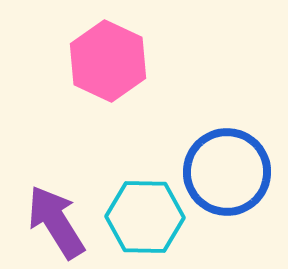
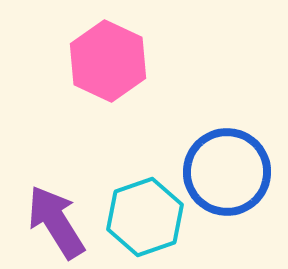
cyan hexagon: rotated 20 degrees counterclockwise
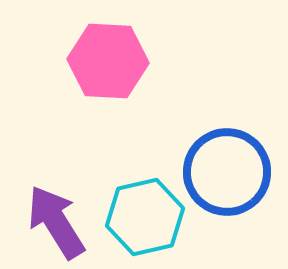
pink hexagon: rotated 22 degrees counterclockwise
cyan hexagon: rotated 6 degrees clockwise
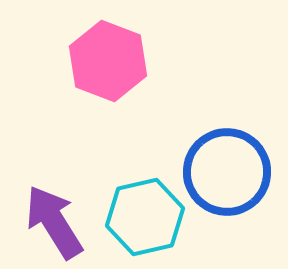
pink hexagon: rotated 18 degrees clockwise
purple arrow: moved 2 px left
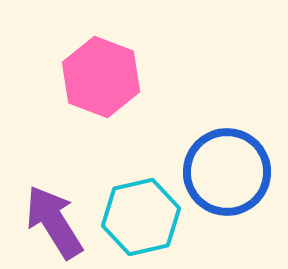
pink hexagon: moved 7 px left, 16 px down
cyan hexagon: moved 4 px left
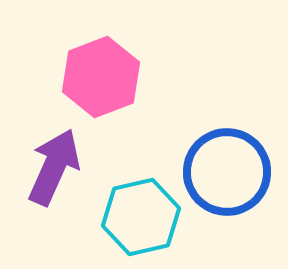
pink hexagon: rotated 18 degrees clockwise
purple arrow: moved 55 px up; rotated 56 degrees clockwise
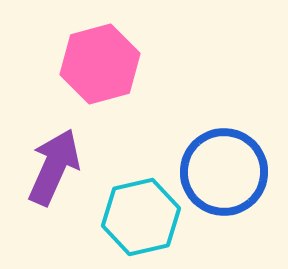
pink hexagon: moved 1 px left, 13 px up; rotated 6 degrees clockwise
blue circle: moved 3 px left
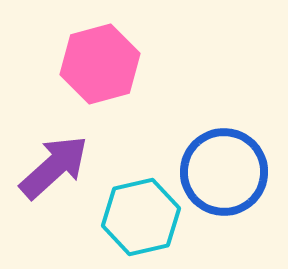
purple arrow: rotated 24 degrees clockwise
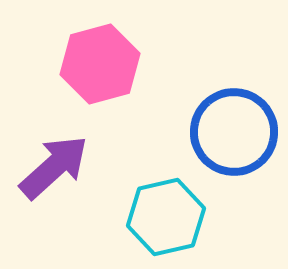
blue circle: moved 10 px right, 40 px up
cyan hexagon: moved 25 px right
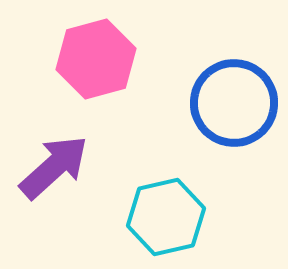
pink hexagon: moved 4 px left, 5 px up
blue circle: moved 29 px up
